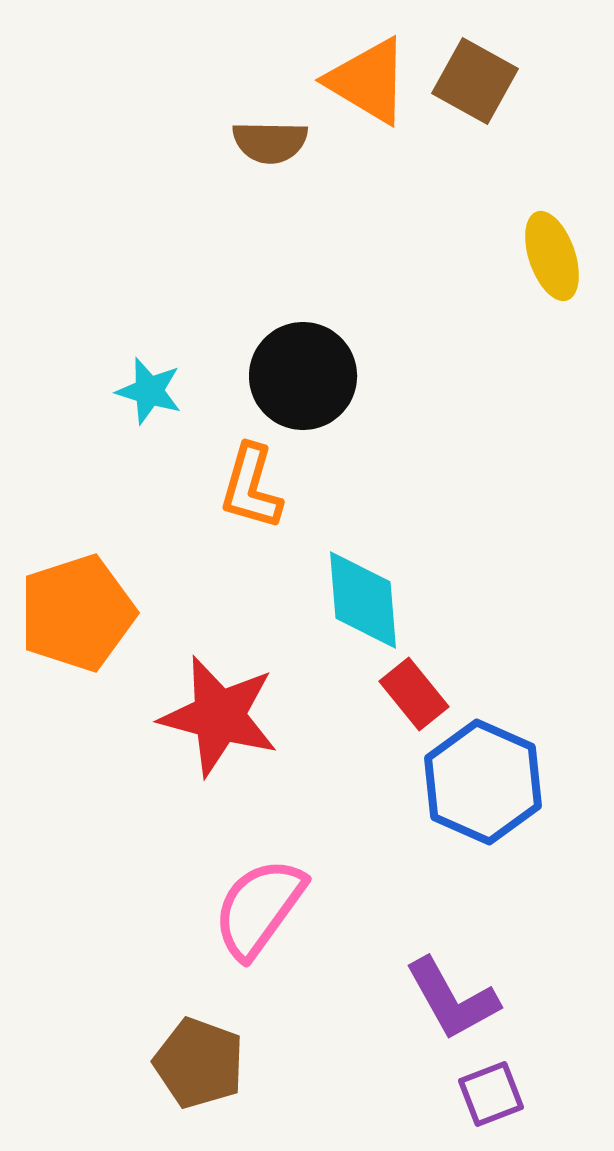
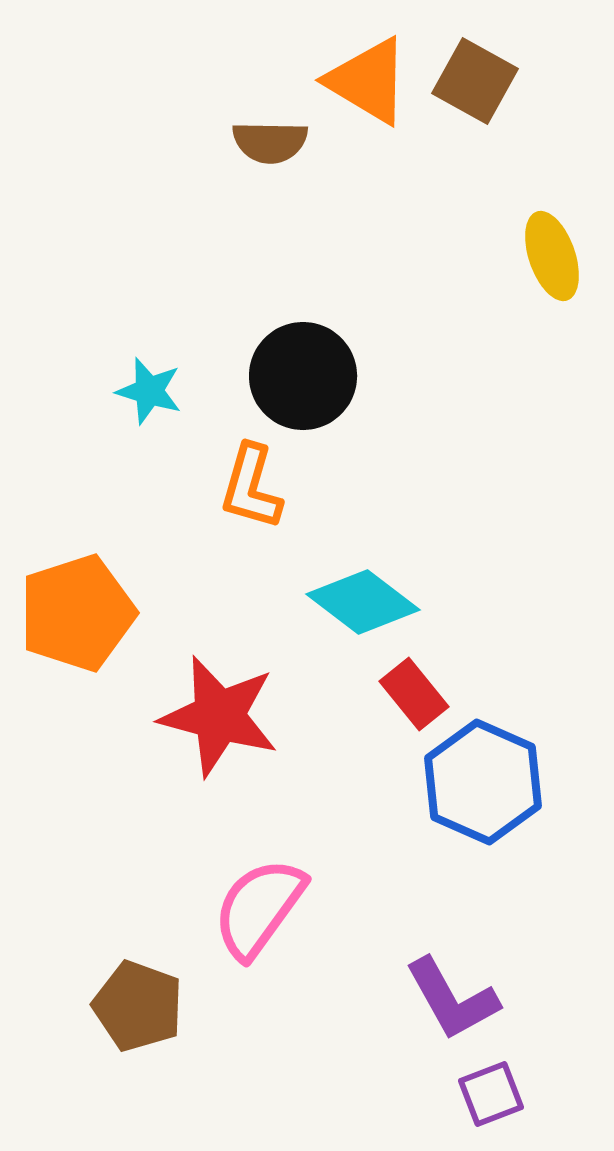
cyan diamond: moved 2 px down; rotated 48 degrees counterclockwise
brown pentagon: moved 61 px left, 57 px up
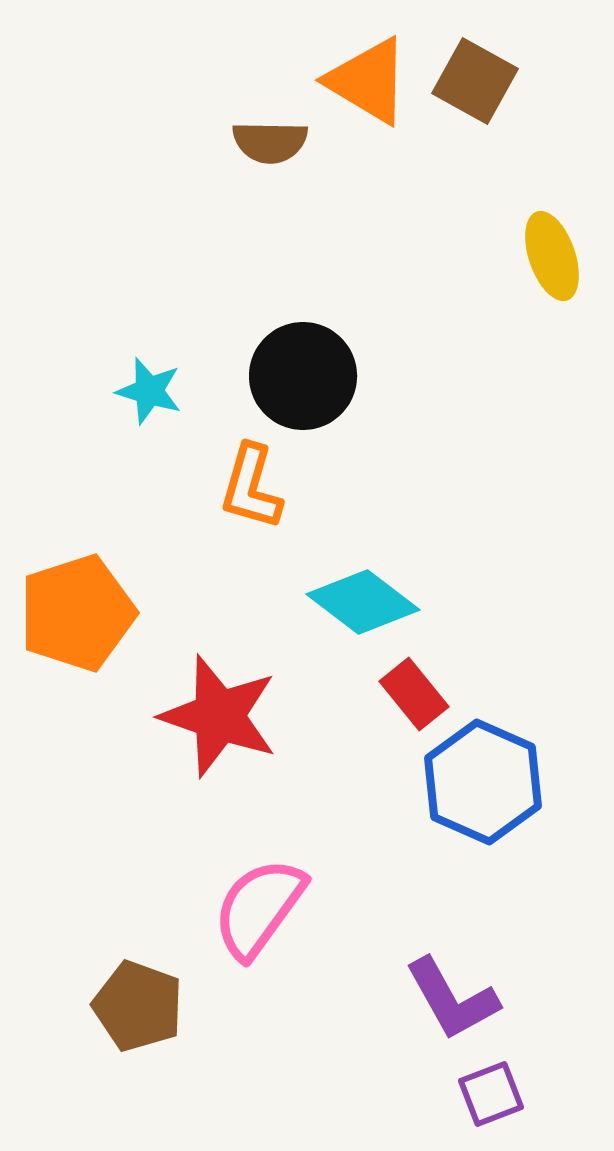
red star: rotated 4 degrees clockwise
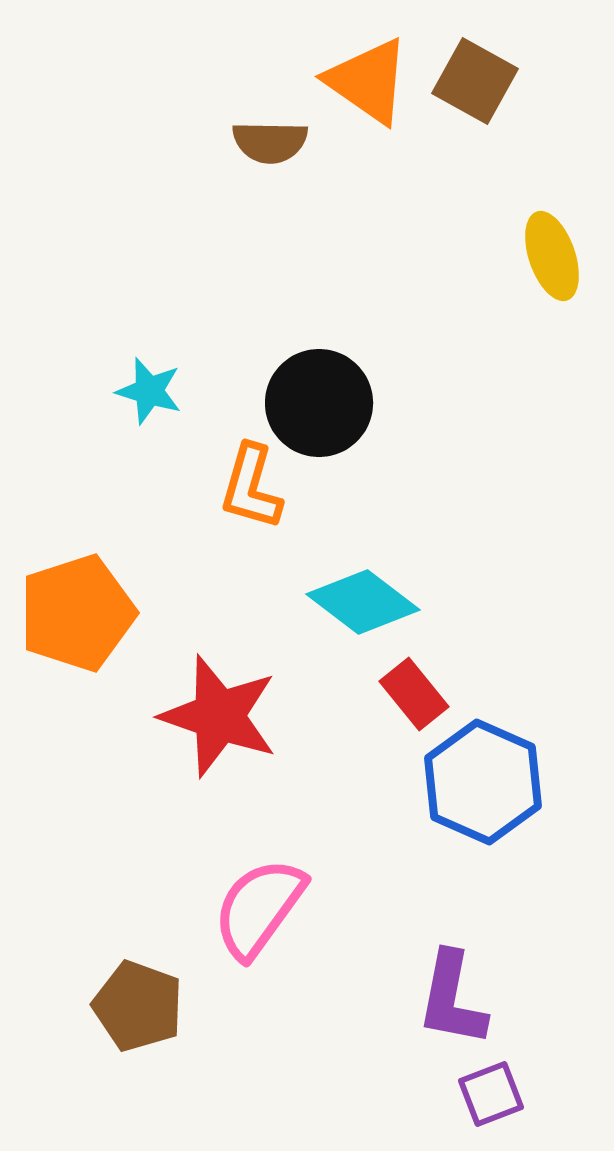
orange triangle: rotated 4 degrees clockwise
black circle: moved 16 px right, 27 px down
purple L-shape: rotated 40 degrees clockwise
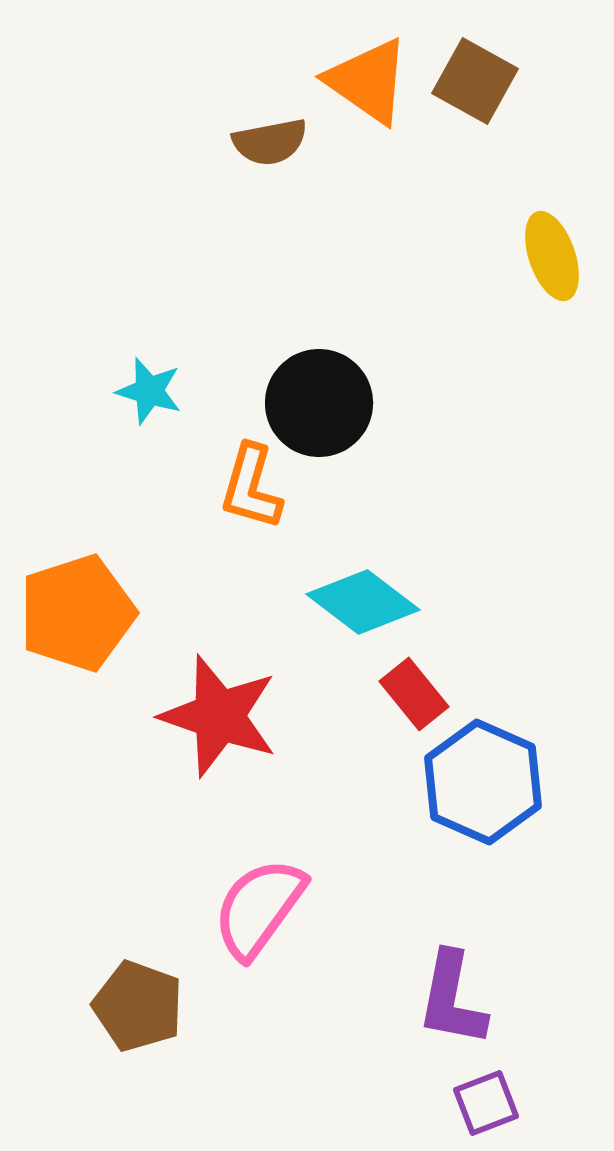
brown semicircle: rotated 12 degrees counterclockwise
purple square: moved 5 px left, 9 px down
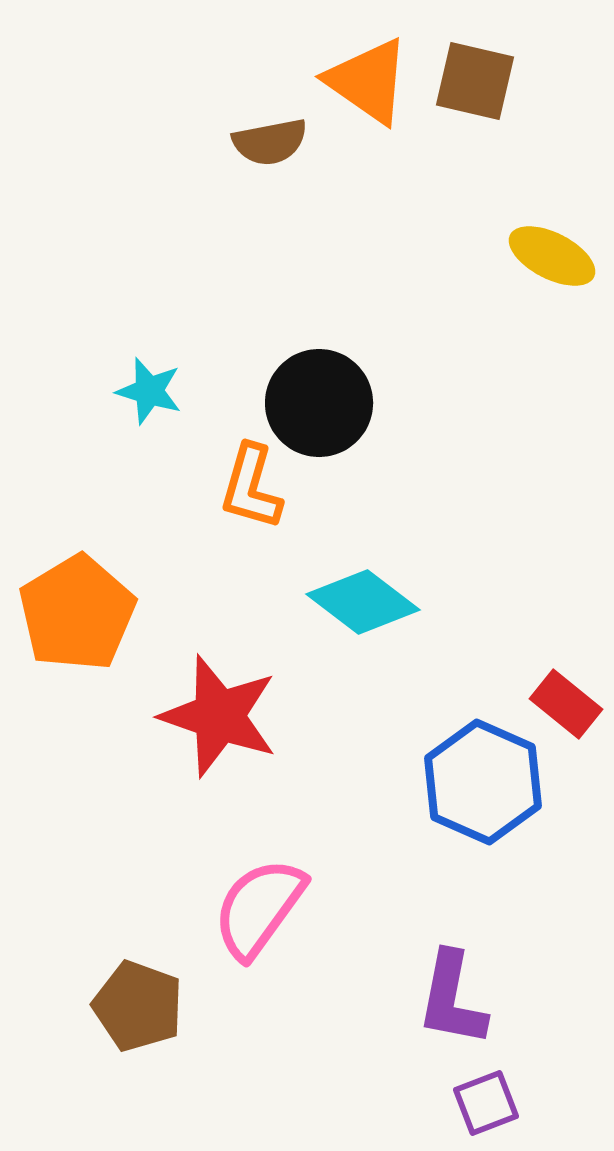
brown square: rotated 16 degrees counterclockwise
yellow ellipse: rotated 44 degrees counterclockwise
orange pentagon: rotated 13 degrees counterclockwise
red rectangle: moved 152 px right, 10 px down; rotated 12 degrees counterclockwise
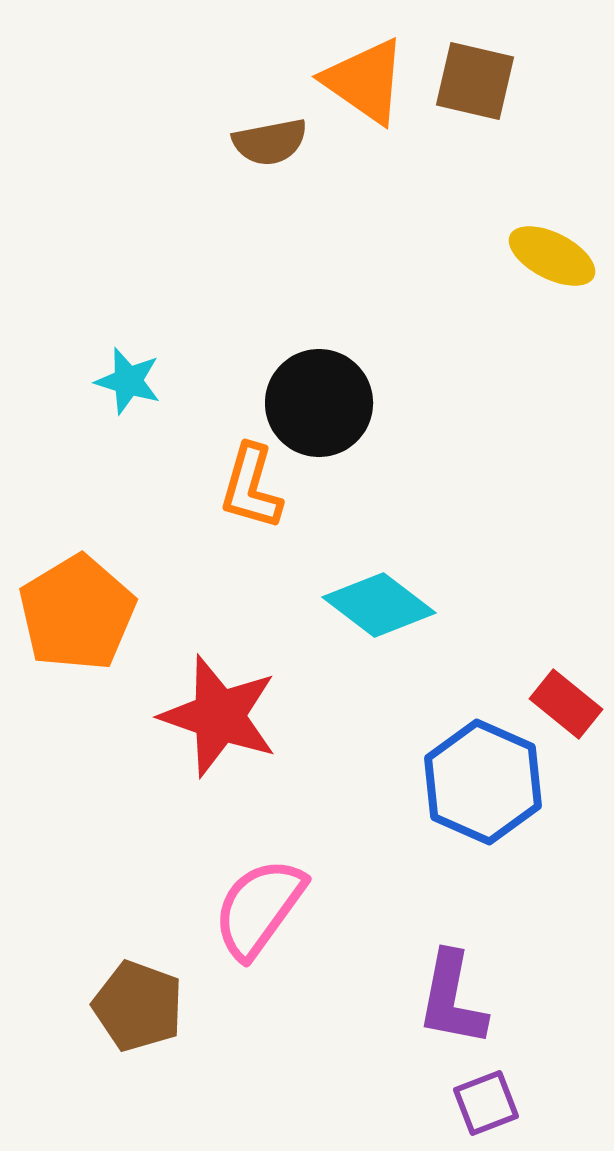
orange triangle: moved 3 px left
cyan star: moved 21 px left, 10 px up
cyan diamond: moved 16 px right, 3 px down
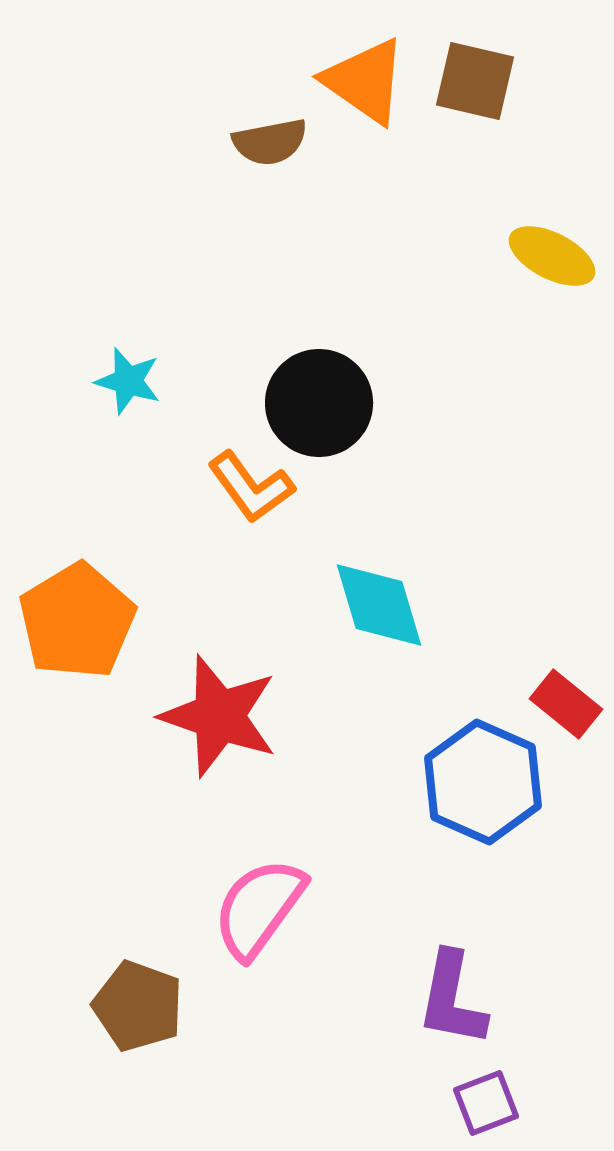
orange L-shape: rotated 52 degrees counterclockwise
cyan diamond: rotated 36 degrees clockwise
orange pentagon: moved 8 px down
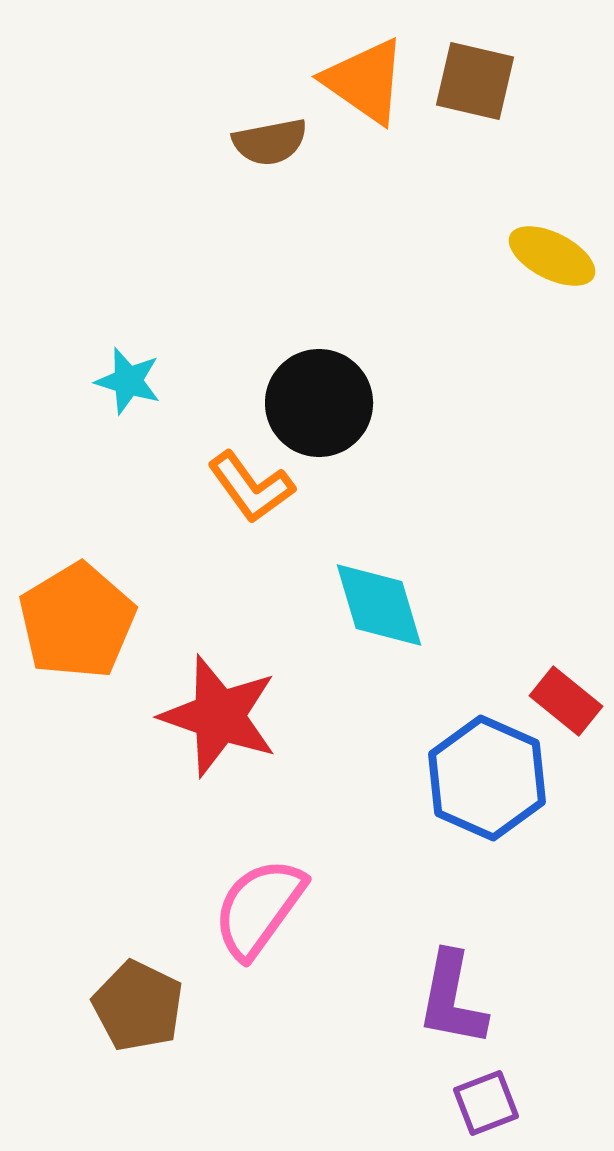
red rectangle: moved 3 px up
blue hexagon: moved 4 px right, 4 px up
brown pentagon: rotated 6 degrees clockwise
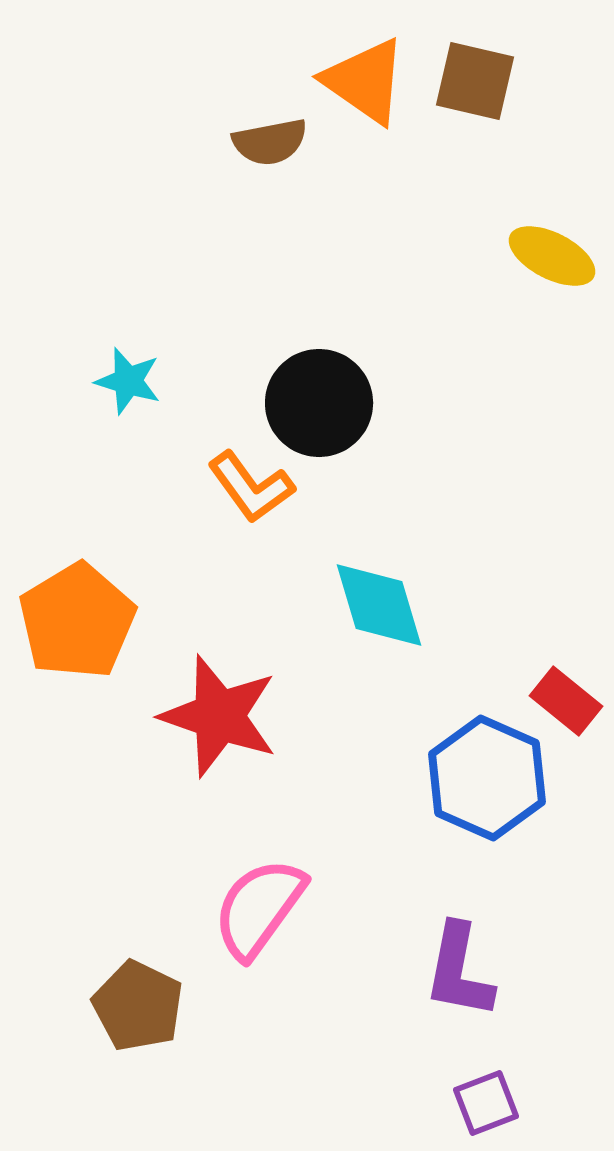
purple L-shape: moved 7 px right, 28 px up
